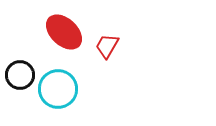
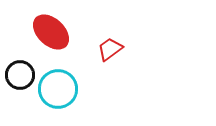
red ellipse: moved 13 px left
red trapezoid: moved 3 px right, 3 px down; rotated 24 degrees clockwise
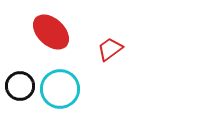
black circle: moved 11 px down
cyan circle: moved 2 px right
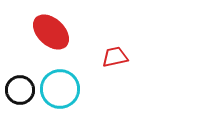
red trapezoid: moved 5 px right, 8 px down; rotated 24 degrees clockwise
black circle: moved 4 px down
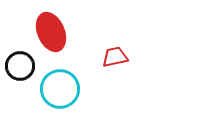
red ellipse: rotated 24 degrees clockwise
black circle: moved 24 px up
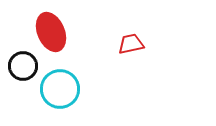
red trapezoid: moved 16 px right, 13 px up
black circle: moved 3 px right
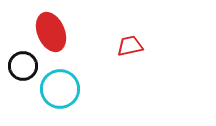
red trapezoid: moved 1 px left, 2 px down
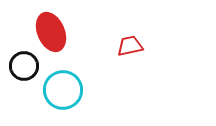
black circle: moved 1 px right
cyan circle: moved 3 px right, 1 px down
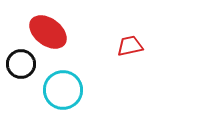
red ellipse: moved 3 px left; rotated 30 degrees counterclockwise
black circle: moved 3 px left, 2 px up
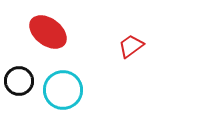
red trapezoid: moved 1 px right; rotated 24 degrees counterclockwise
black circle: moved 2 px left, 17 px down
